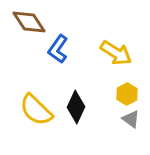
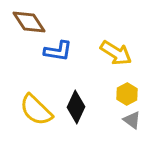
blue L-shape: moved 2 px down; rotated 116 degrees counterclockwise
gray triangle: moved 1 px right, 1 px down
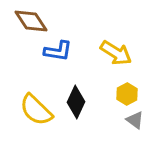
brown diamond: moved 2 px right, 1 px up
black diamond: moved 5 px up
gray triangle: moved 3 px right
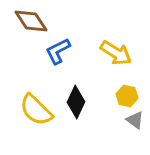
blue L-shape: rotated 144 degrees clockwise
yellow hexagon: moved 2 px down; rotated 20 degrees counterclockwise
